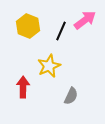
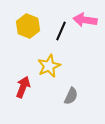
pink arrow: rotated 135 degrees counterclockwise
red arrow: rotated 20 degrees clockwise
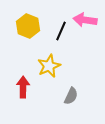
red arrow: rotated 20 degrees counterclockwise
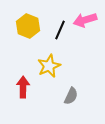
pink arrow: rotated 25 degrees counterclockwise
black line: moved 1 px left, 1 px up
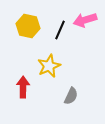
yellow hexagon: rotated 10 degrees counterclockwise
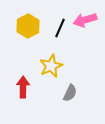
yellow hexagon: rotated 20 degrees clockwise
black line: moved 2 px up
yellow star: moved 2 px right
gray semicircle: moved 1 px left, 3 px up
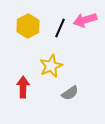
gray semicircle: rotated 30 degrees clockwise
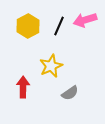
black line: moved 1 px left, 2 px up
